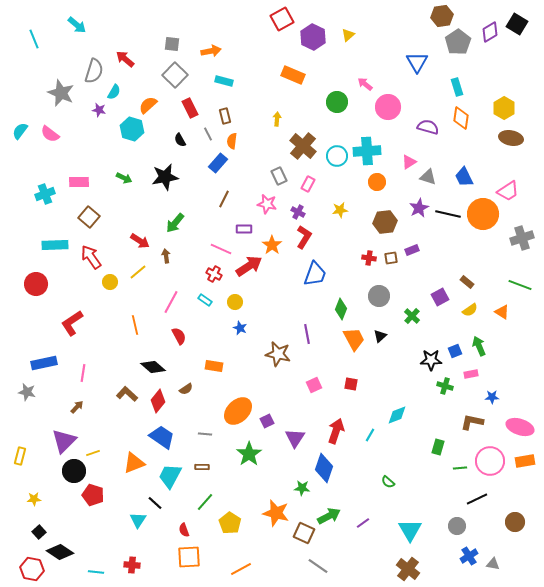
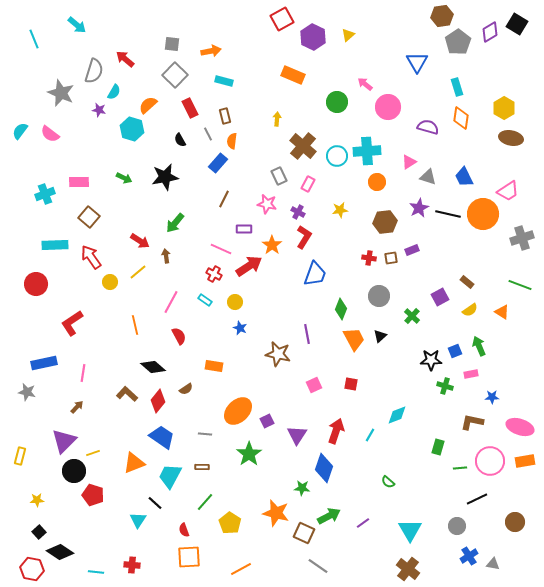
purple triangle at (295, 438): moved 2 px right, 3 px up
yellow star at (34, 499): moved 3 px right, 1 px down
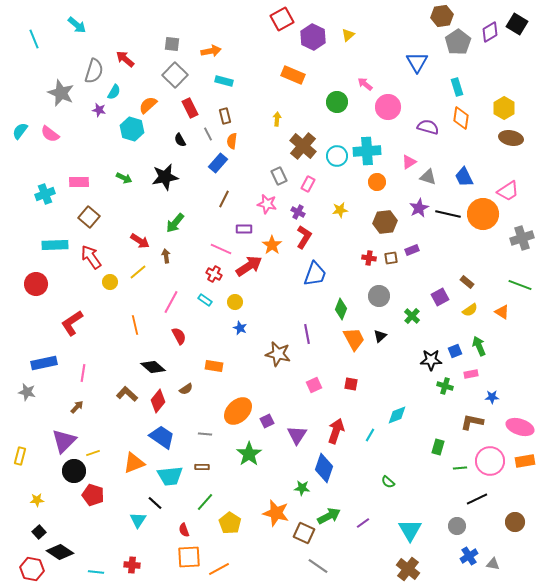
cyan trapezoid at (170, 476): rotated 124 degrees counterclockwise
orange line at (241, 569): moved 22 px left
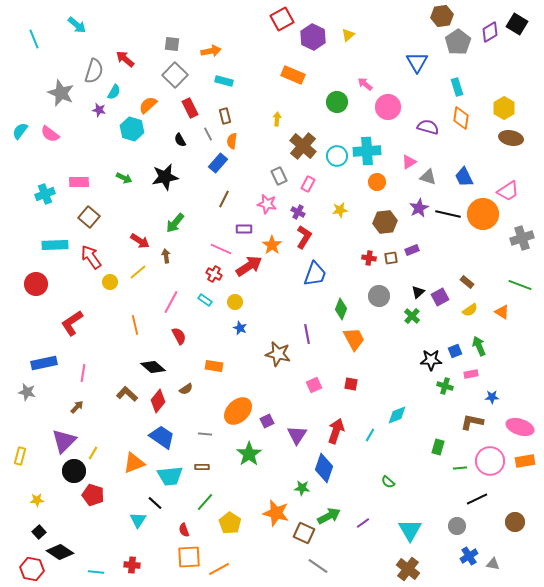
black triangle at (380, 336): moved 38 px right, 44 px up
yellow line at (93, 453): rotated 40 degrees counterclockwise
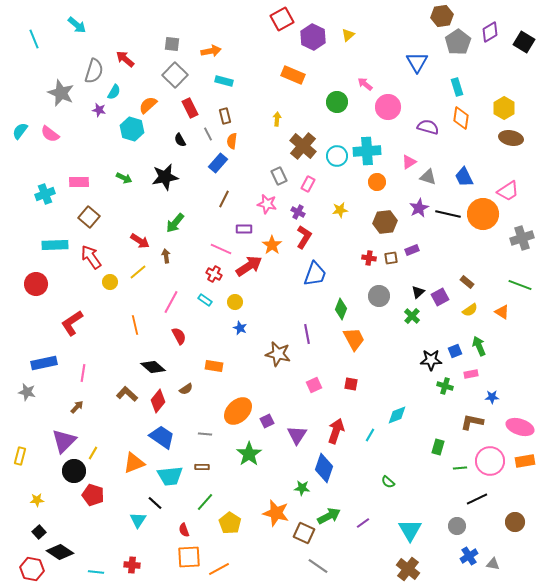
black square at (517, 24): moved 7 px right, 18 px down
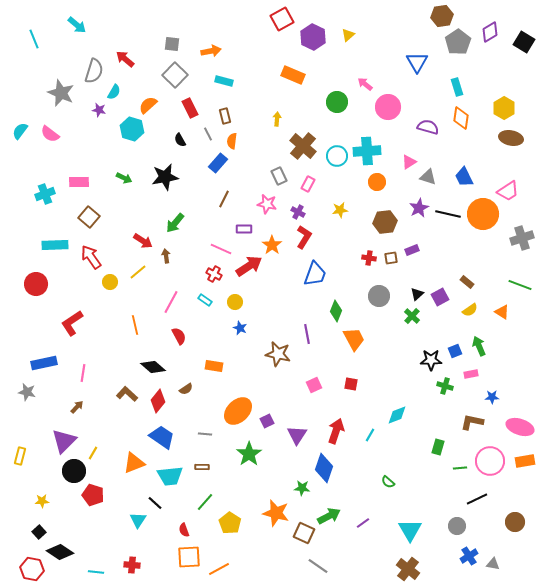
red arrow at (140, 241): moved 3 px right
black triangle at (418, 292): moved 1 px left, 2 px down
green diamond at (341, 309): moved 5 px left, 2 px down
yellow star at (37, 500): moved 5 px right, 1 px down
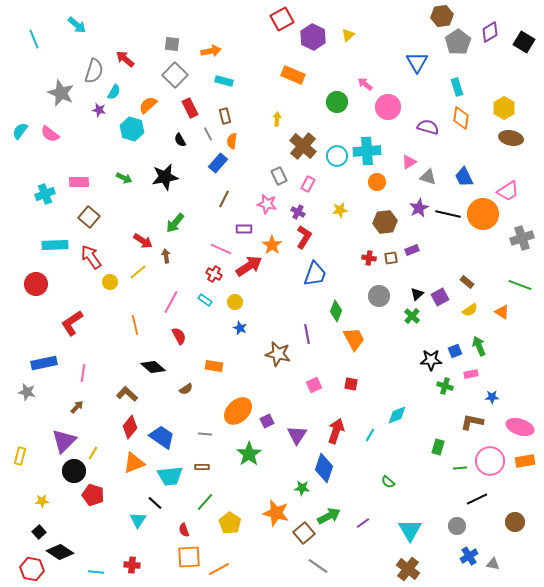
red diamond at (158, 401): moved 28 px left, 26 px down
brown square at (304, 533): rotated 25 degrees clockwise
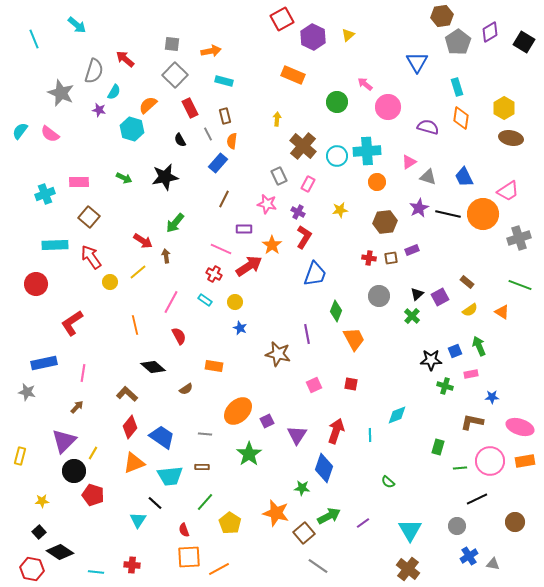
gray cross at (522, 238): moved 3 px left
cyan line at (370, 435): rotated 32 degrees counterclockwise
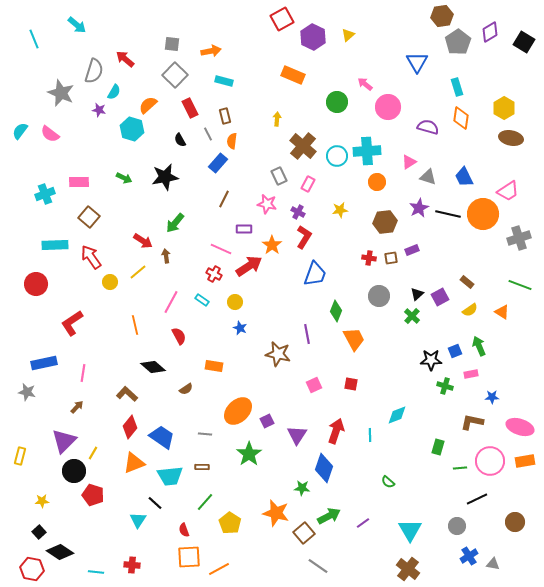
cyan rectangle at (205, 300): moved 3 px left
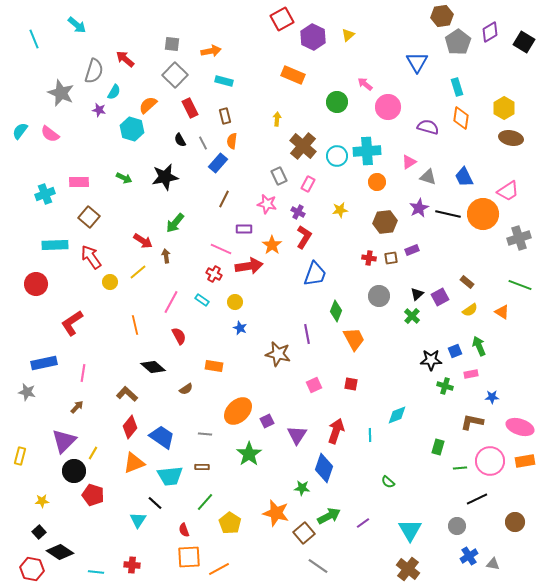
gray line at (208, 134): moved 5 px left, 9 px down
red arrow at (249, 266): rotated 24 degrees clockwise
